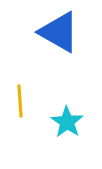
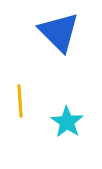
blue triangle: rotated 15 degrees clockwise
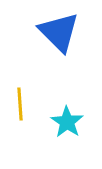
yellow line: moved 3 px down
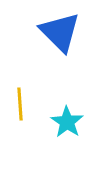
blue triangle: moved 1 px right
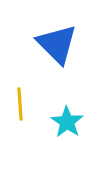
blue triangle: moved 3 px left, 12 px down
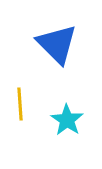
cyan star: moved 2 px up
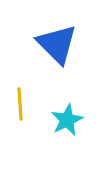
cyan star: rotated 12 degrees clockwise
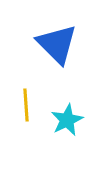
yellow line: moved 6 px right, 1 px down
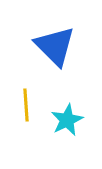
blue triangle: moved 2 px left, 2 px down
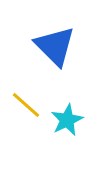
yellow line: rotated 44 degrees counterclockwise
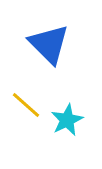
blue triangle: moved 6 px left, 2 px up
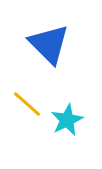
yellow line: moved 1 px right, 1 px up
